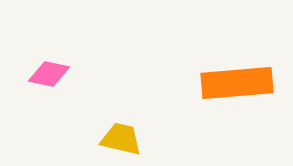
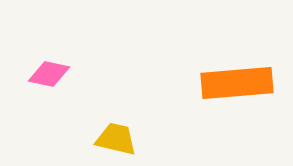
yellow trapezoid: moved 5 px left
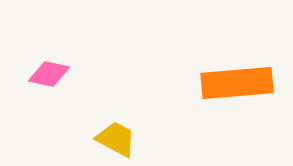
yellow trapezoid: rotated 15 degrees clockwise
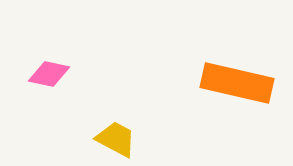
orange rectangle: rotated 18 degrees clockwise
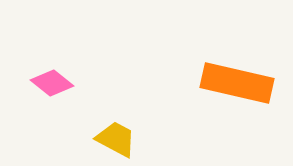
pink diamond: moved 3 px right, 9 px down; rotated 27 degrees clockwise
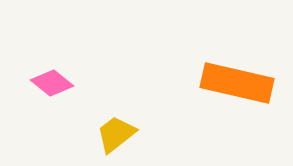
yellow trapezoid: moved 5 px up; rotated 66 degrees counterclockwise
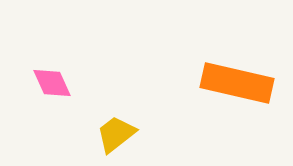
pink diamond: rotated 27 degrees clockwise
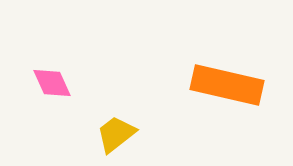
orange rectangle: moved 10 px left, 2 px down
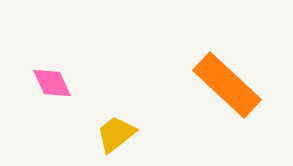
orange rectangle: rotated 30 degrees clockwise
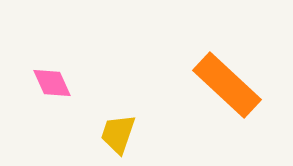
yellow trapezoid: moved 2 px right; rotated 33 degrees counterclockwise
